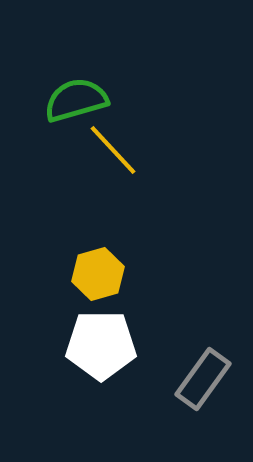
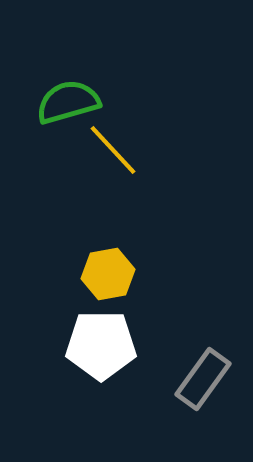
green semicircle: moved 8 px left, 2 px down
yellow hexagon: moved 10 px right; rotated 6 degrees clockwise
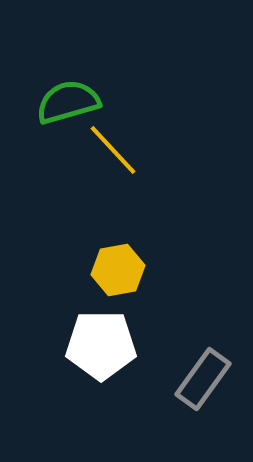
yellow hexagon: moved 10 px right, 4 px up
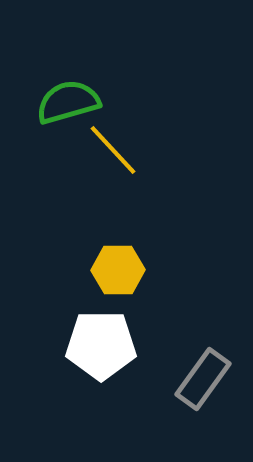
yellow hexagon: rotated 9 degrees clockwise
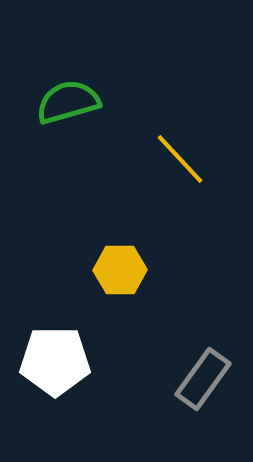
yellow line: moved 67 px right, 9 px down
yellow hexagon: moved 2 px right
white pentagon: moved 46 px left, 16 px down
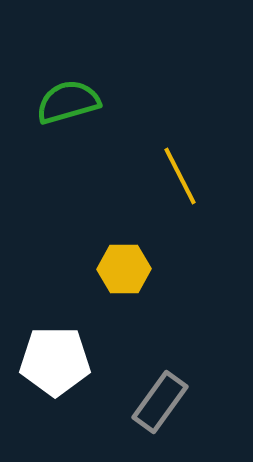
yellow line: moved 17 px down; rotated 16 degrees clockwise
yellow hexagon: moved 4 px right, 1 px up
gray rectangle: moved 43 px left, 23 px down
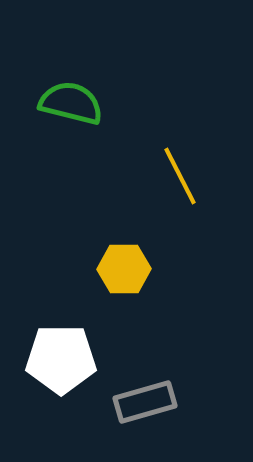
green semicircle: moved 3 px right, 1 px down; rotated 30 degrees clockwise
white pentagon: moved 6 px right, 2 px up
gray rectangle: moved 15 px left; rotated 38 degrees clockwise
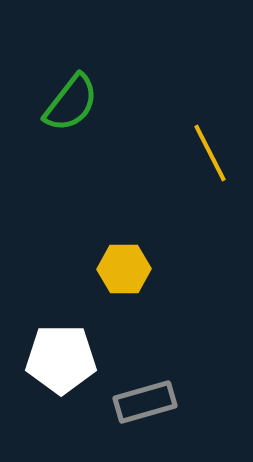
green semicircle: rotated 114 degrees clockwise
yellow line: moved 30 px right, 23 px up
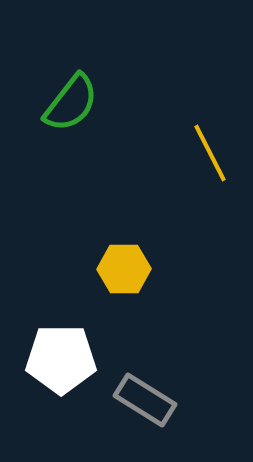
gray rectangle: moved 2 px up; rotated 48 degrees clockwise
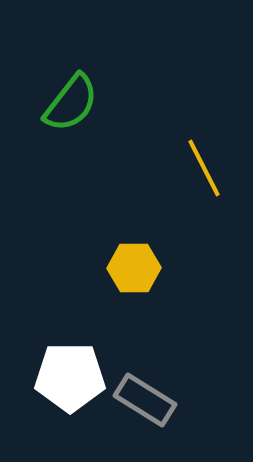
yellow line: moved 6 px left, 15 px down
yellow hexagon: moved 10 px right, 1 px up
white pentagon: moved 9 px right, 18 px down
